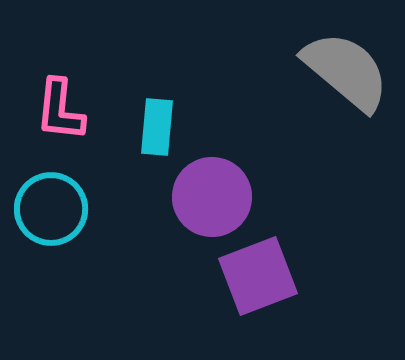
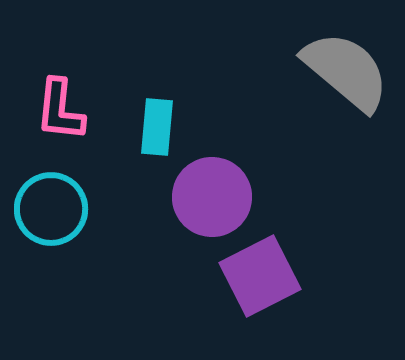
purple square: moved 2 px right; rotated 6 degrees counterclockwise
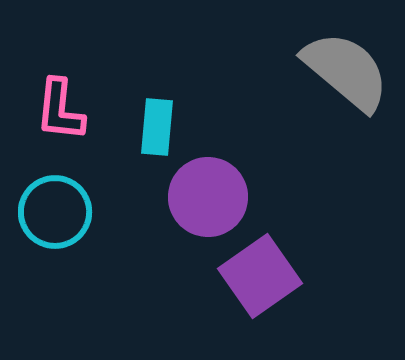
purple circle: moved 4 px left
cyan circle: moved 4 px right, 3 px down
purple square: rotated 8 degrees counterclockwise
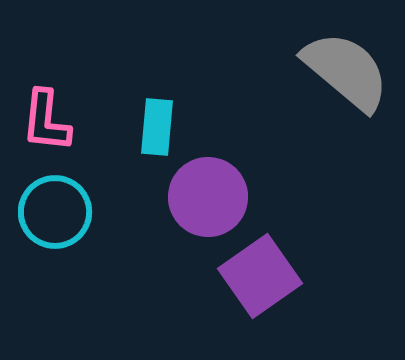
pink L-shape: moved 14 px left, 11 px down
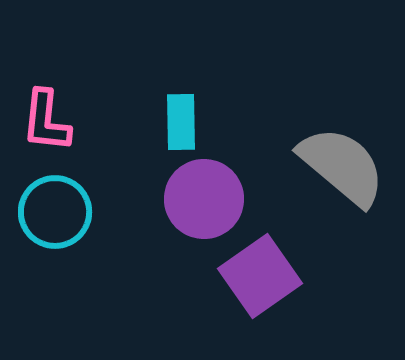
gray semicircle: moved 4 px left, 95 px down
cyan rectangle: moved 24 px right, 5 px up; rotated 6 degrees counterclockwise
purple circle: moved 4 px left, 2 px down
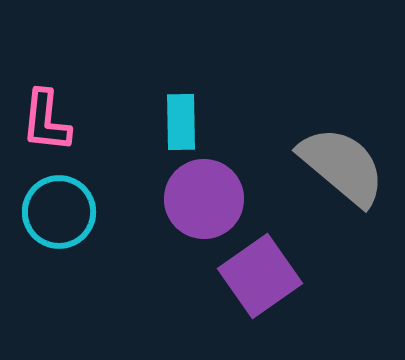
cyan circle: moved 4 px right
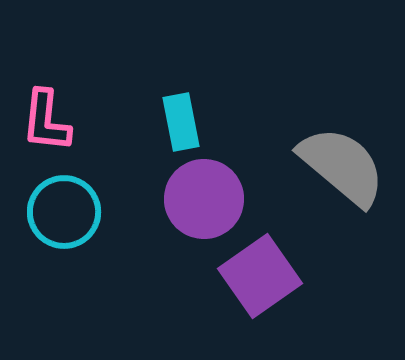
cyan rectangle: rotated 10 degrees counterclockwise
cyan circle: moved 5 px right
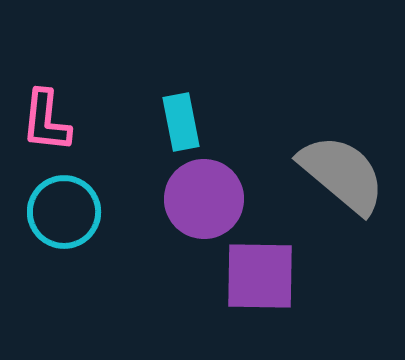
gray semicircle: moved 8 px down
purple square: rotated 36 degrees clockwise
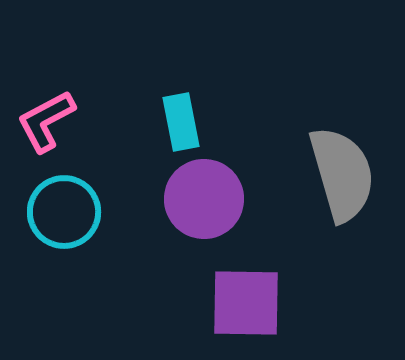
pink L-shape: rotated 56 degrees clockwise
gray semicircle: rotated 34 degrees clockwise
purple square: moved 14 px left, 27 px down
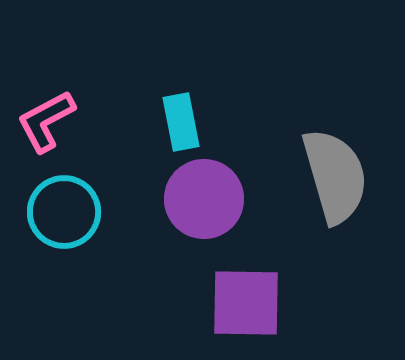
gray semicircle: moved 7 px left, 2 px down
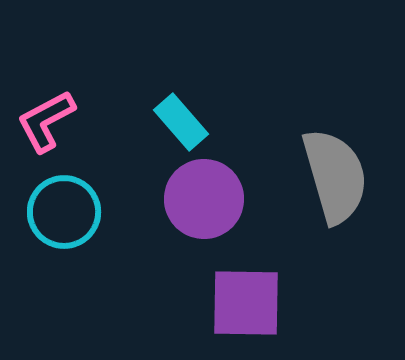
cyan rectangle: rotated 30 degrees counterclockwise
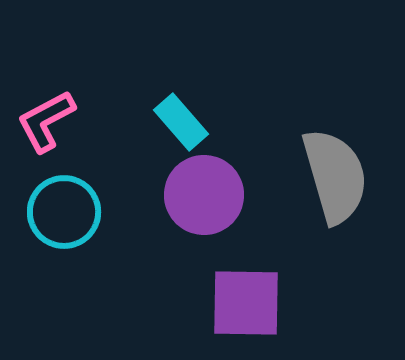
purple circle: moved 4 px up
